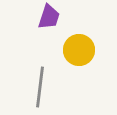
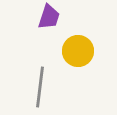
yellow circle: moved 1 px left, 1 px down
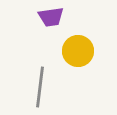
purple trapezoid: moved 2 px right; rotated 64 degrees clockwise
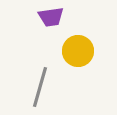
gray line: rotated 9 degrees clockwise
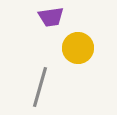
yellow circle: moved 3 px up
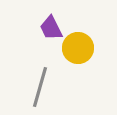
purple trapezoid: moved 11 px down; rotated 72 degrees clockwise
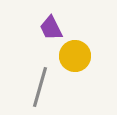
yellow circle: moved 3 px left, 8 px down
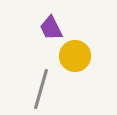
gray line: moved 1 px right, 2 px down
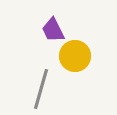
purple trapezoid: moved 2 px right, 2 px down
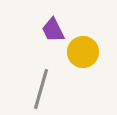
yellow circle: moved 8 px right, 4 px up
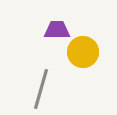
purple trapezoid: moved 4 px right; rotated 116 degrees clockwise
